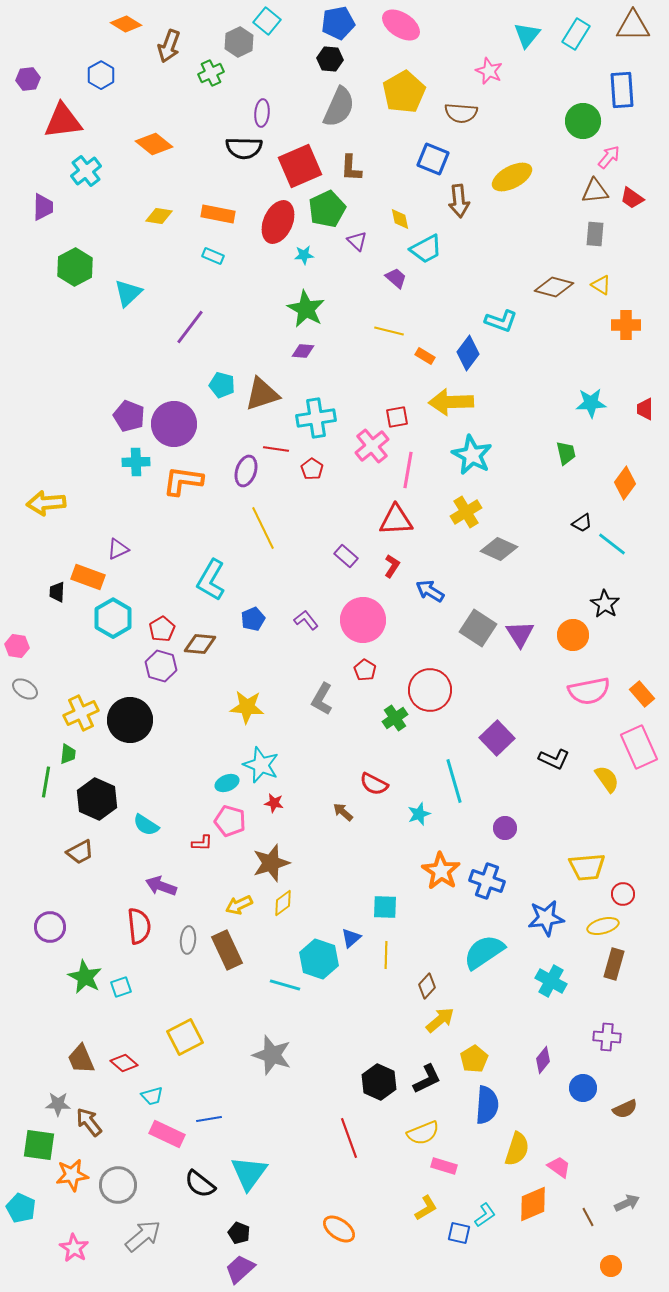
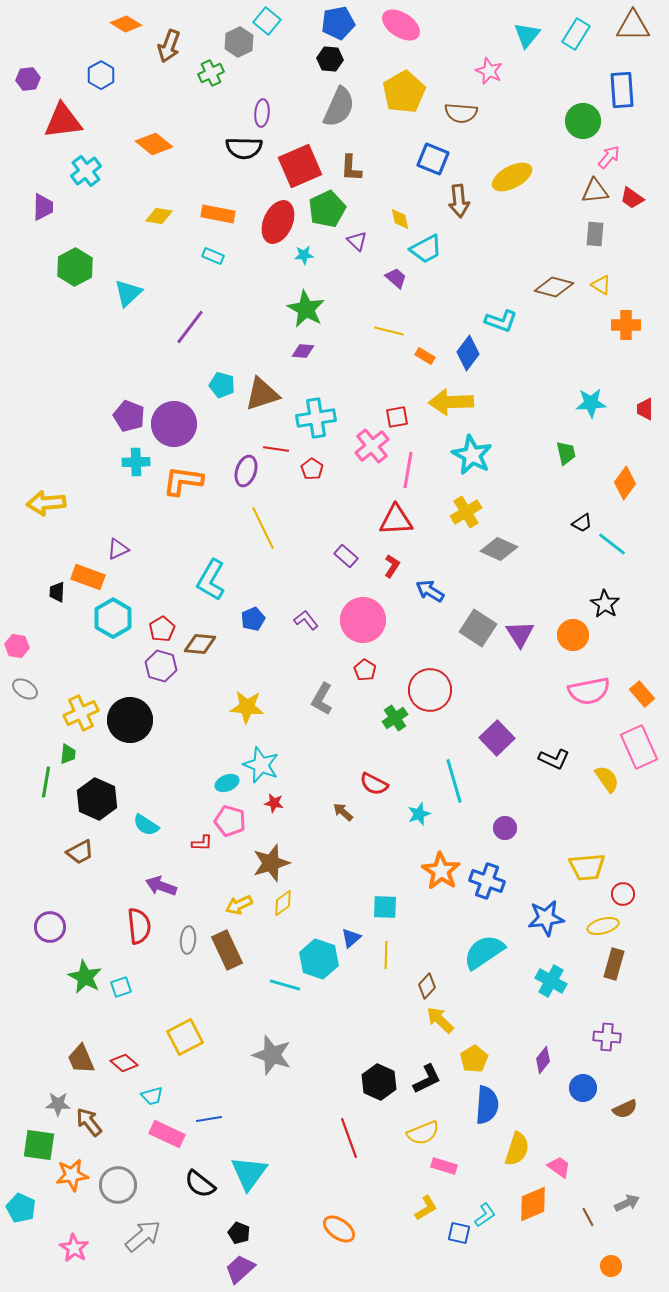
yellow arrow at (440, 1020): rotated 96 degrees counterclockwise
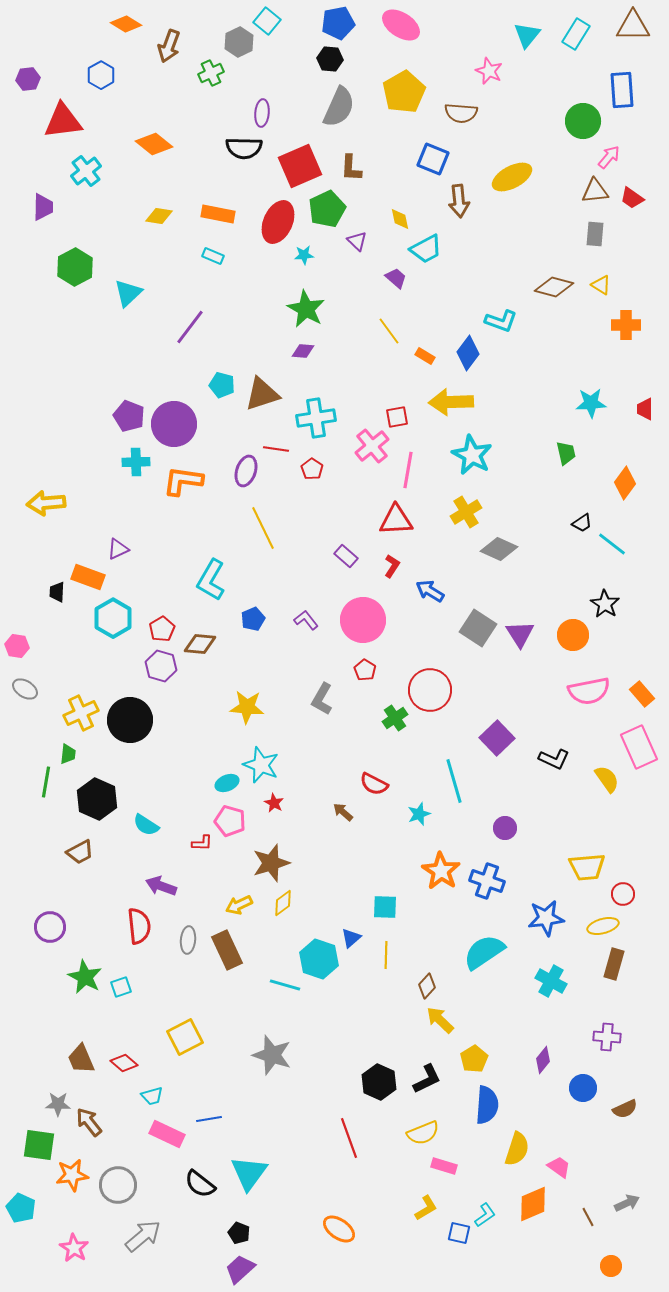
yellow line at (389, 331): rotated 40 degrees clockwise
red star at (274, 803): rotated 18 degrees clockwise
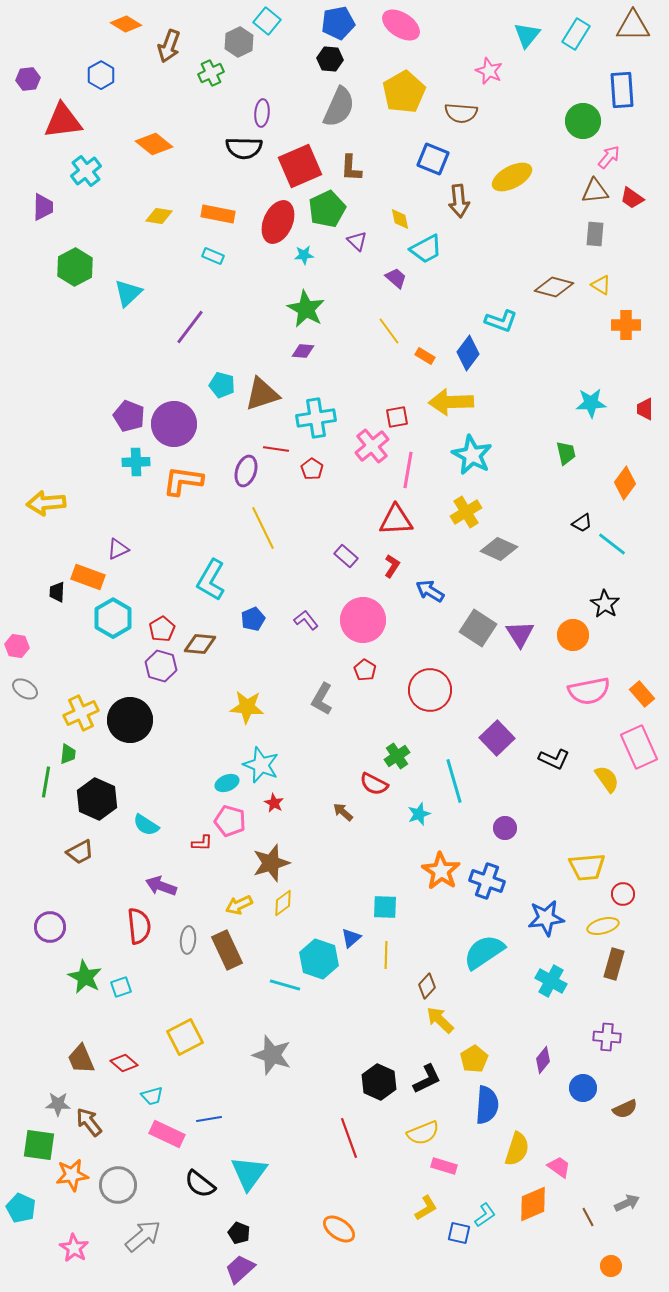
green cross at (395, 718): moved 2 px right, 38 px down
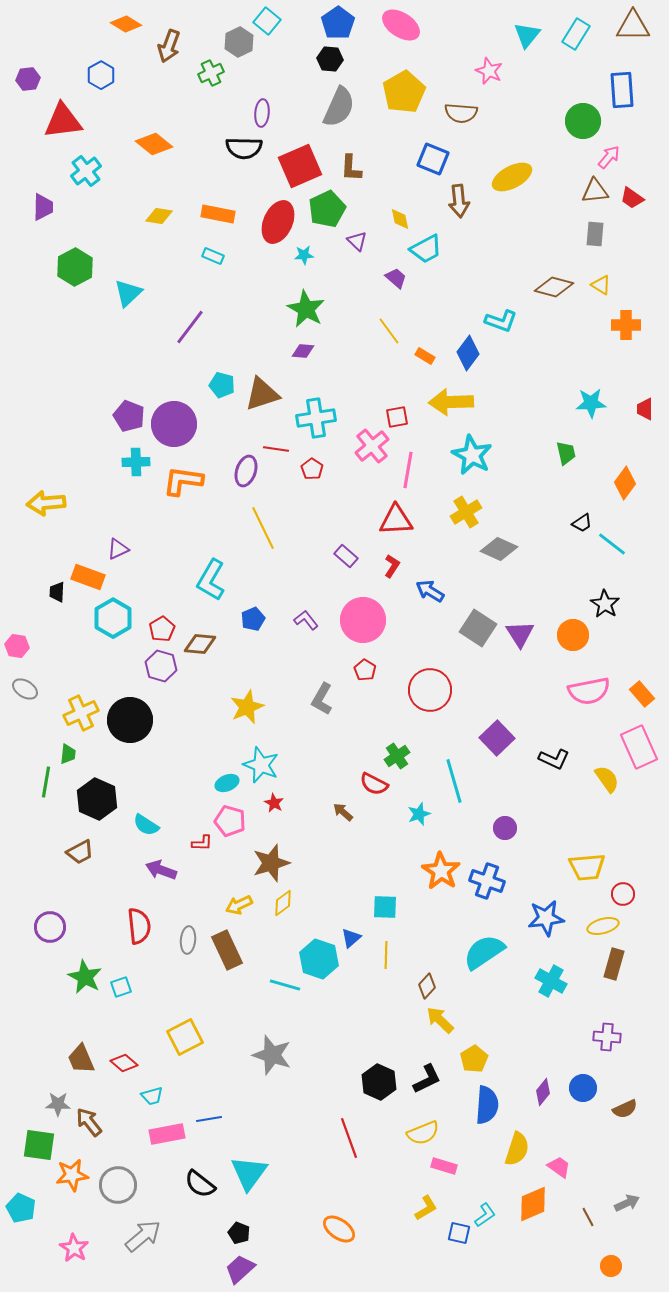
blue pentagon at (338, 23): rotated 24 degrees counterclockwise
yellow star at (247, 707): rotated 28 degrees counterclockwise
purple arrow at (161, 886): moved 16 px up
purple diamond at (543, 1060): moved 32 px down
pink rectangle at (167, 1134): rotated 36 degrees counterclockwise
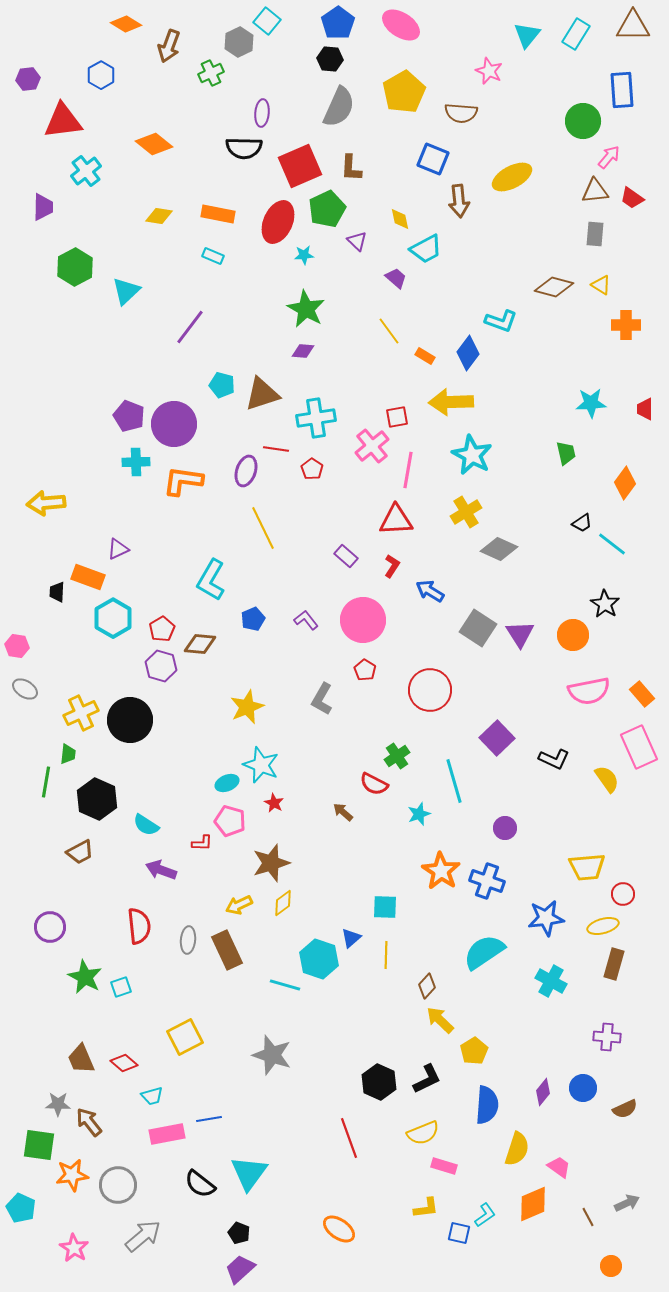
cyan triangle at (128, 293): moved 2 px left, 2 px up
yellow pentagon at (474, 1059): moved 8 px up
yellow L-shape at (426, 1208): rotated 24 degrees clockwise
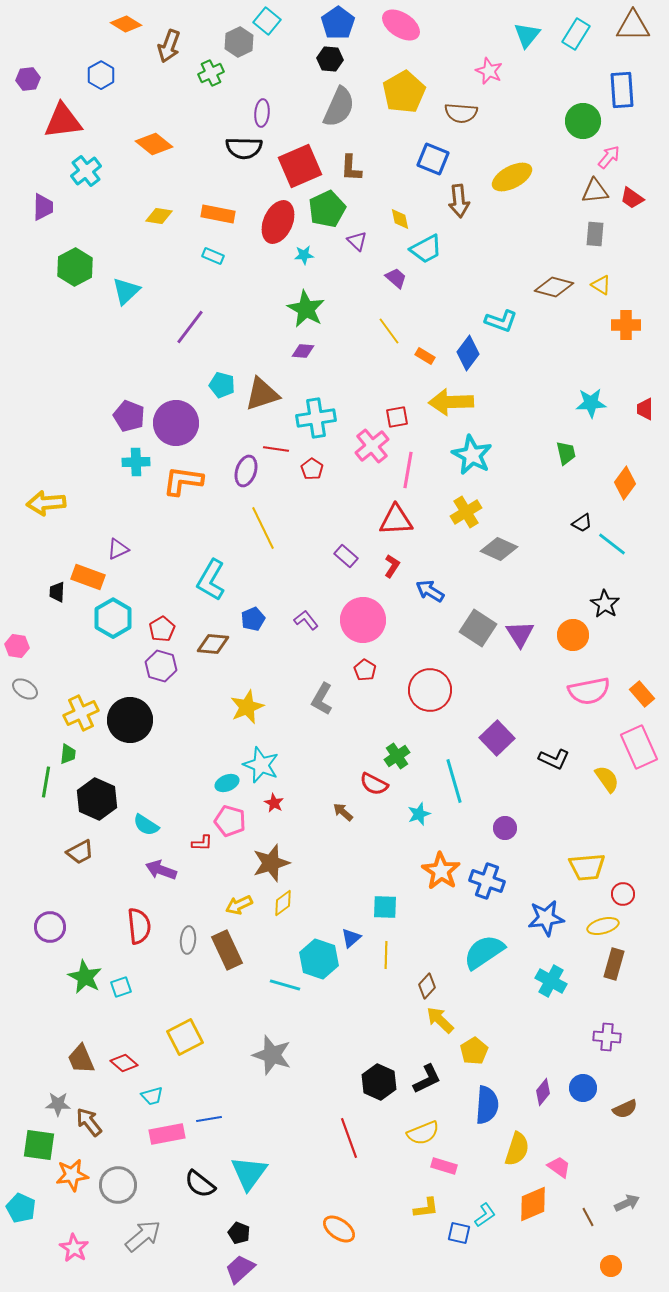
purple circle at (174, 424): moved 2 px right, 1 px up
brown diamond at (200, 644): moved 13 px right
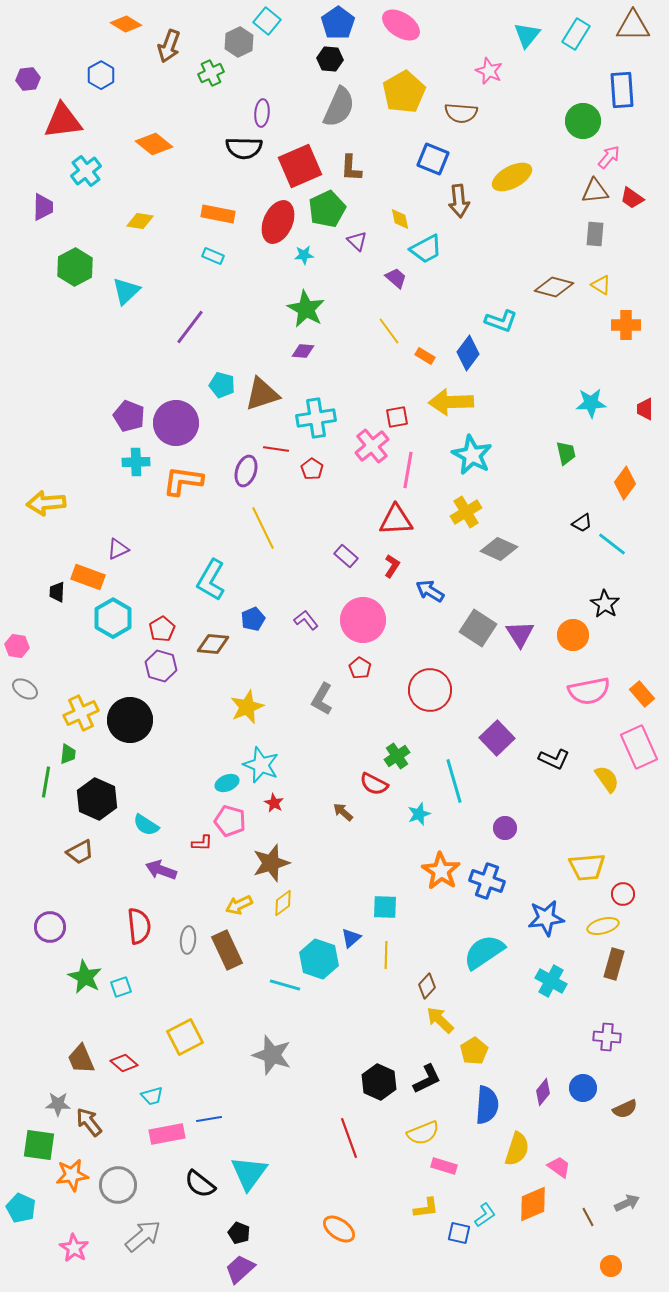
yellow diamond at (159, 216): moved 19 px left, 5 px down
red pentagon at (365, 670): moved 5 px left, 2 px up
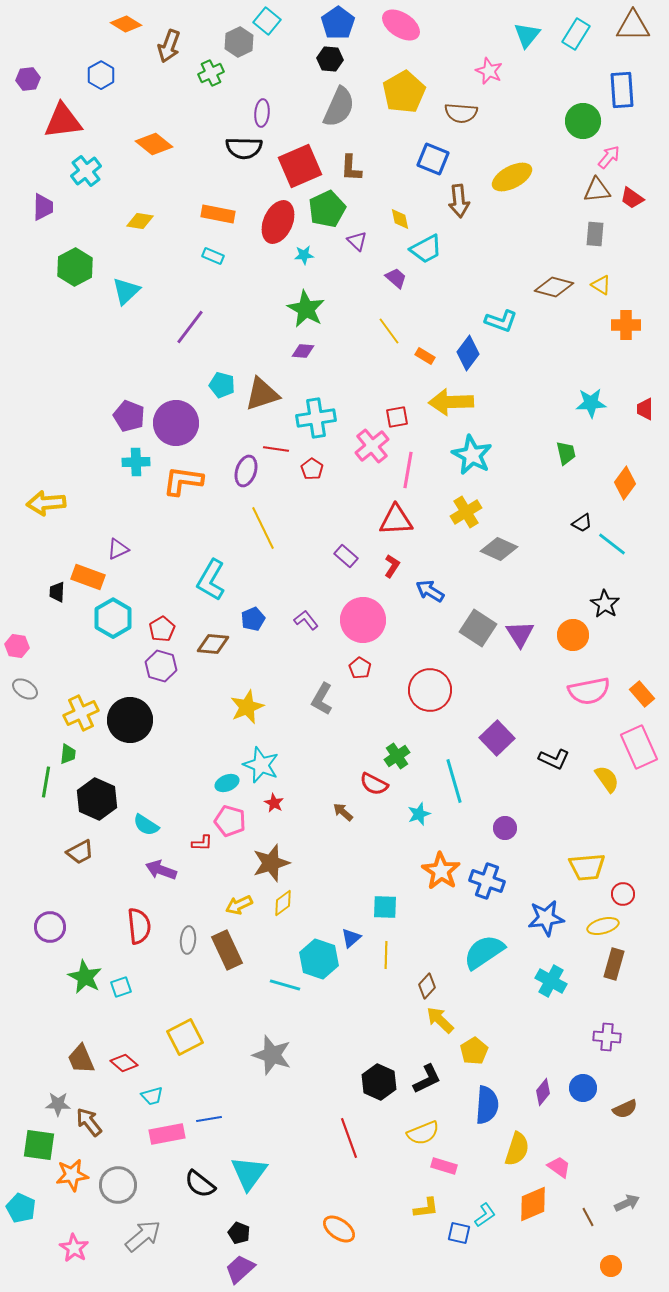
brown triangle at (595, 191): moved 2 px right, 1 px up
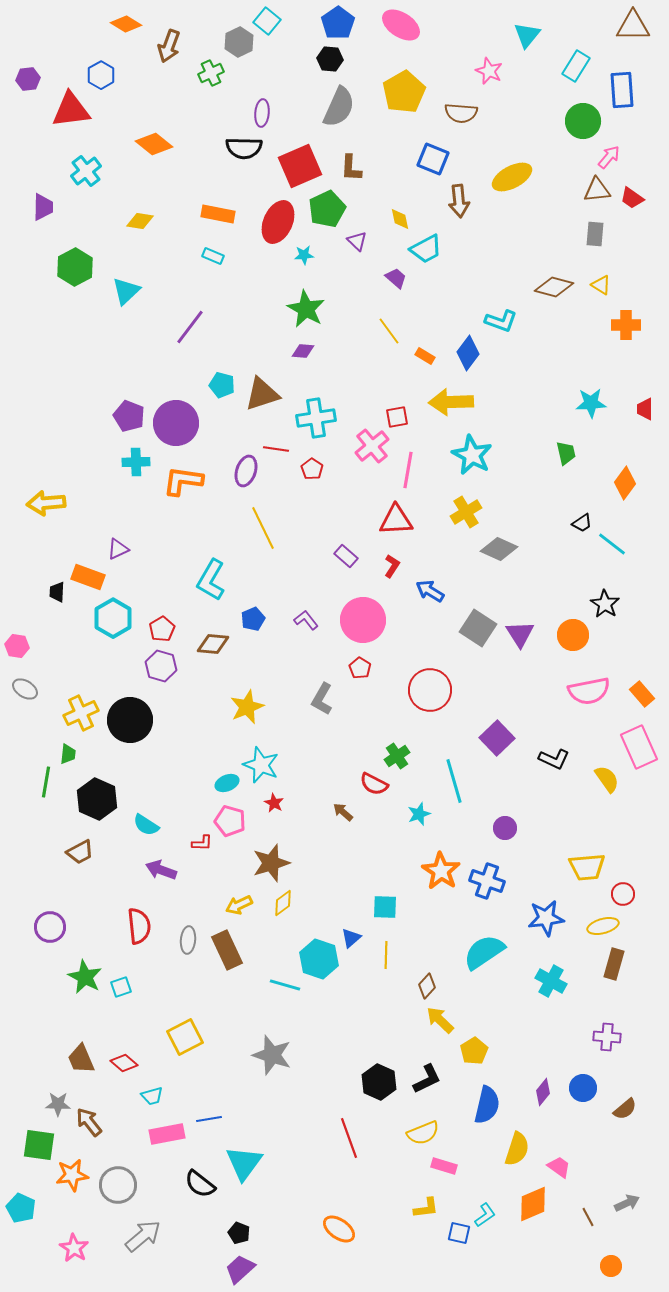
cyan rectangle at (576, 34): moved 32 px down
red triangle at (63, 121): moved 8 px right, 11 px up
blue semicircle at (487, 1105): rotated 9 degrees clockwise
brown semicircle at (625, 1109): rotated 15 degrees counterclockwise
cyan triangle at (249, 1173): moved 5 px left, 10 px up
